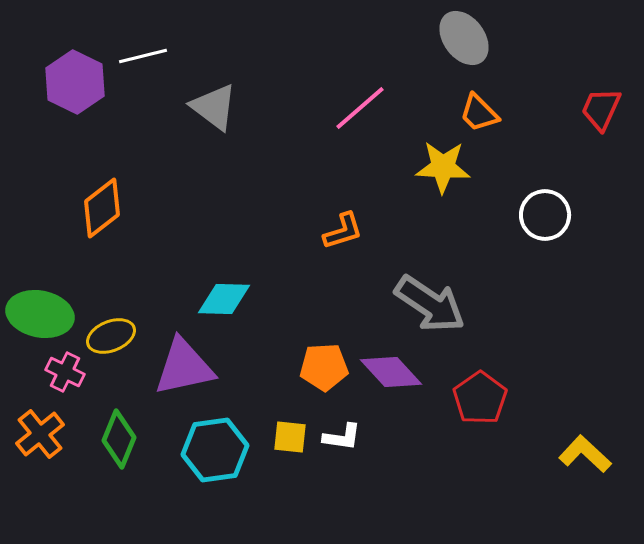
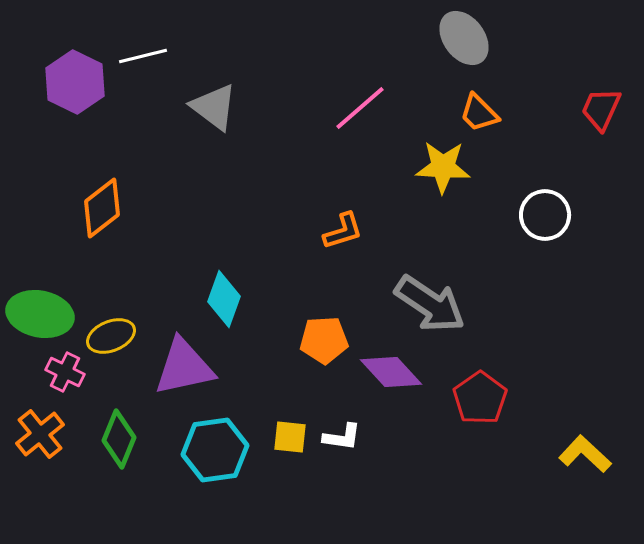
cyan diamond: rotated 72 degrees counterclockwise
orange pentagon: moved 27 px up
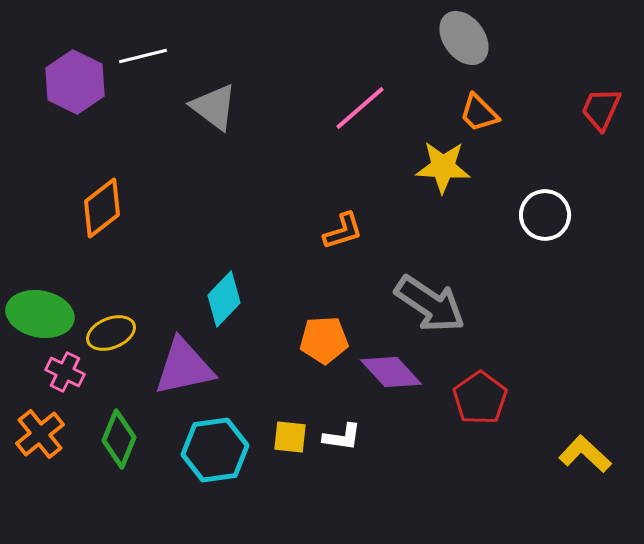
cyan diamond: rotated 24 degrees clockwise
yellow ellipse: moved 3 px up
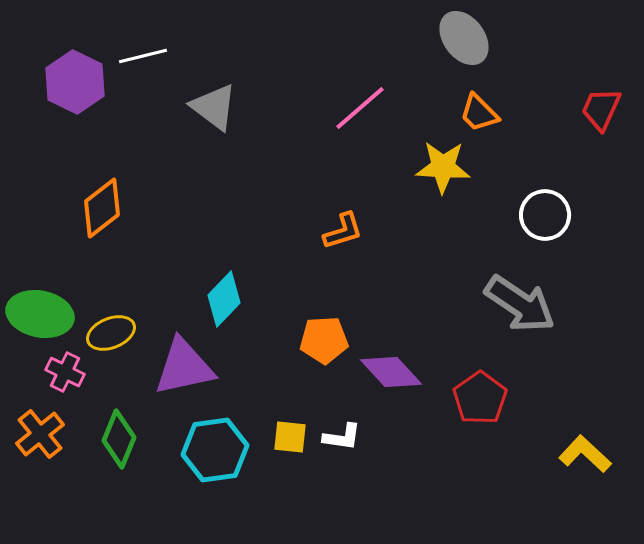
gray arrow: moved 90 px right
